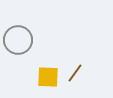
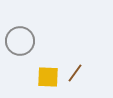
gray circle: moved 2 px right, 1 px down
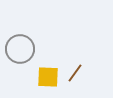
gray circle: moved 8 px down
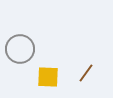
brown line: moved 11 px right
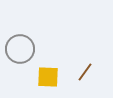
brown line: moved 1 px left, 1 px up
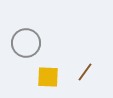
gray circle: moved 6 px right, 6 px up
